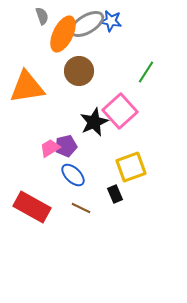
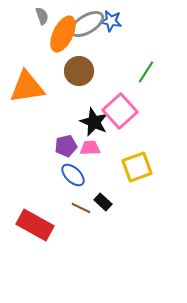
black star: rotated 24 degrees counterclockwise
pink trapezoid: moved 40 px right; rotated 30 degrees clockwise
yellow square: moved 6 px right
black rectangle: moved 12 px left, 8 px down; rotated 24 degrees counterclockwise
red rectangle: moved 3 px right, 18 px down
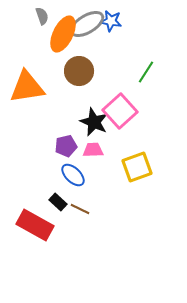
pink trapezoid: moved 3 px right, 2 px down
black rectangle: moved 45 px left
brown line: moved 1 px left, 1 px down
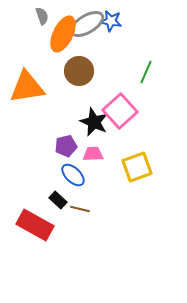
green line: rotated 10 degrees counterclockwise
pink trapezoid: moved 4 px down
black rectangle: moved 2 px up
brown line: rotated 12 degrees counterclockwise
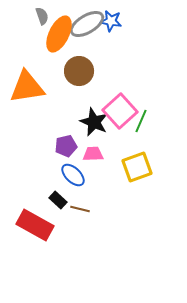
orange ellipse: moved 4 px left
green line: moved 5 px left, 49 px down
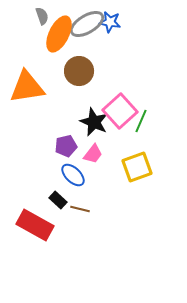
blue star: moved 1 px left, 1 px down
pink trapezoid: rotated 130 degrees clockwise
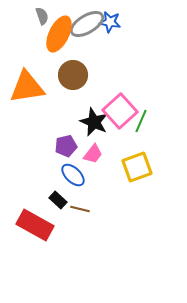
brown circle: moved 6 px left, 4 px down
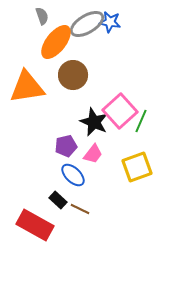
orange ellipse: moved 3 px left, 8 px down; rotated 12 degrees clockwise
brown line: rotated 12 degrees clockwise
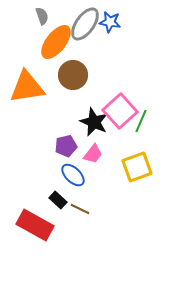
gray ellipse: moved 2 px left; rotated 24 degrees counterclockwise
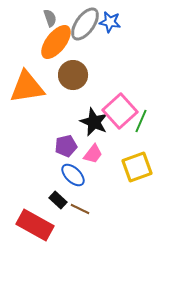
gray semicircle: moved 8 px right, 2 px down
